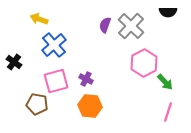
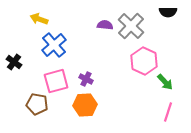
purple semicircle: rotated 77 degrees clockwise
pink hexagon: moved 2 px up; rotated 8 degrees counterclockwise
orange hexagon: moved 5 px left, 1 px up; rotated 10 degrees counterclockwise
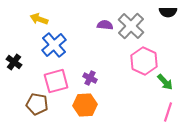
purple cross: moved 4 px right, 1 px up
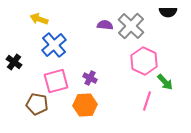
pink line: moved 21 px left, 11 px up
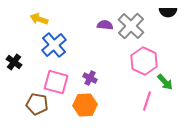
pink square: moved 1 px down; rotated 30 degrees clockwise
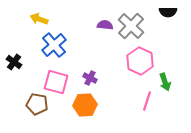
pink hexagon: moved 4 px left
green arrow: rotated 24 degrees clockwise
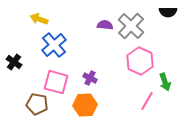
pink line: rotated 12 degrees clockwise
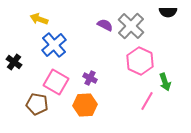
purple semicircle: rotated 21 degrees clockwise
pink square: rotated 15 degrees clockwise
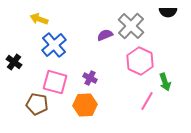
purple semicircle: moved 10 px down; rotated 49 degrees counterclockwise
pink square: moved 1 px left; rotated 15 degrees counterclockwise
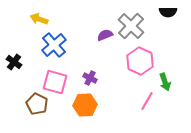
brown pentagon: rotated 15 degrees clockwise
